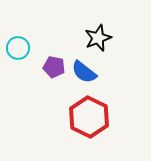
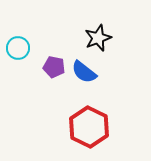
red hexagon: moved 10 px down
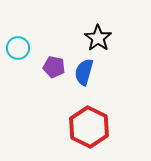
black star: rotated 16 degrees counterclockwise
blue semicircle: rotated 68 degrees clockwise
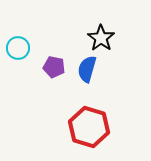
black star: moved 3 px right
blue semicircle: moved 3 px right, 3 px up
red hexagon: rotated 9 degrees counterclockwise
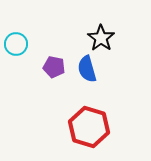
cyan circle: moved 2 px left, 4 px up
blue semicircle: rotated 32 degrees counterclockwise
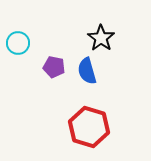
cyan circle: moved 2 px right, 1 px up
blue semicircle: moved 2 px down
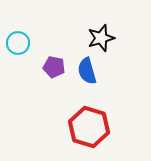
black star: rotated 20 degrees clockwise
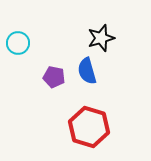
purple pentagon: moved 10 px down
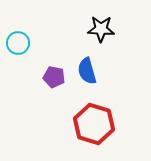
black star: moved 9 px up; rotated 20 degrees clockwise
red hexagon: moved 5 px right, 3 px up
